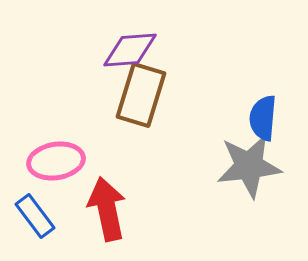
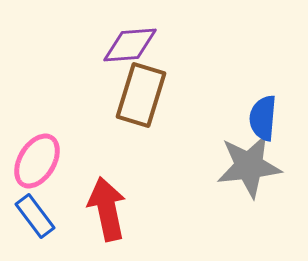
purple diamond: moved 5 px up
pink ellipse: moved 19 px left; rotated 50 degrees counterclockwise
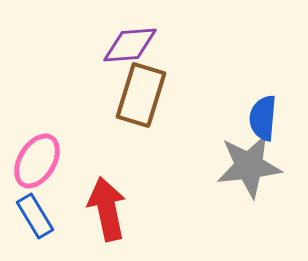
blue rectangle: rotated 6 degrees clockwise
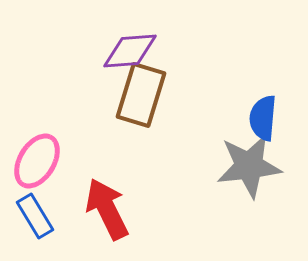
purple diamond: moved 6 px down
red arrow: rotated 14 degrees counterclockwise
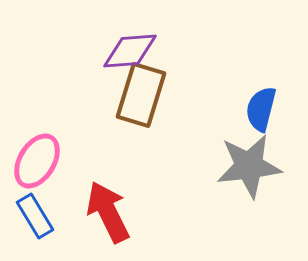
blue semicircle: moved 2 px left, 9 px up; rotated 9 degrees clockwise
red arrow: moved 1 px right, 3 px down
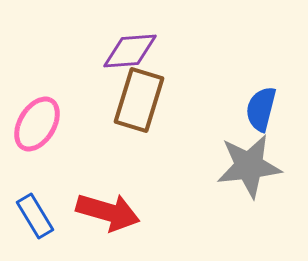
brown rectangle: moved 2 px left, 5 px down
pink ellipse: moved 37 px up
red arrow: rotated 132 degrees clockwise
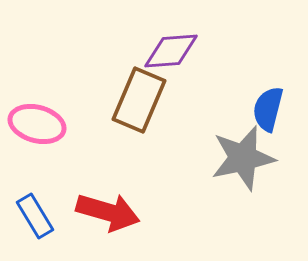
purple diamond: moved 41 px right
brown rectangle: rotated 6 degrees clockwise
blue semicircle: moved 7 px right
pink ellipse: rotated 74 degrees clockwise
gray star: moved 6 px left, 8 px up; rotated 6 degrees counterclockwise
